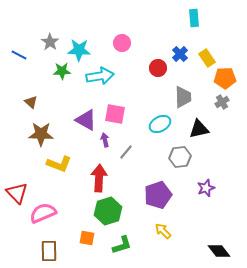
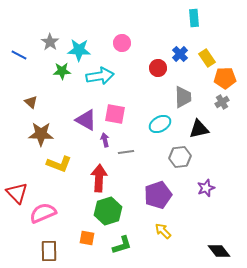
gray line: rotated 42 degrees clockwise
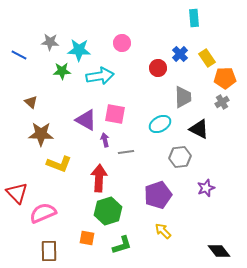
gray star: rotated 30 degrees counterclockwise
black triangle: rotated 40 degrees clockwise
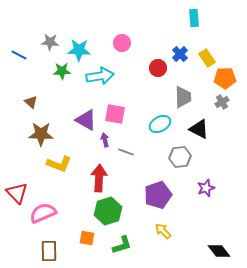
gray line: rotated 28 degrees clockwise
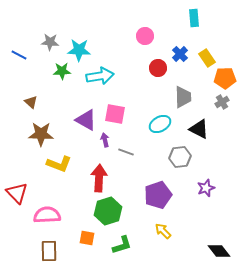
pink circle: moved 23 px right, 7 px up
pink semicircle: moved 4 px right, 2 px down; rotated 20 degrees clockwise
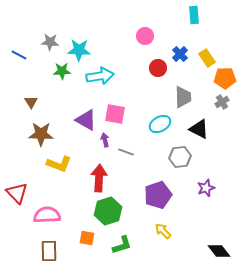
cyan rectangle: moved 3 px up
brown triangle: rotated 16 degrees clockwise
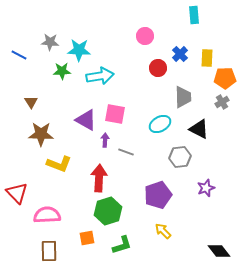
yellow rectangle: rotated 36 degrees clockwise
purple arrow: rotated 16 degrees clockwise
orange square: rotated 21 degrees counterclockwise
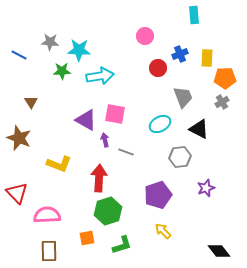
blue cross: rotated 21 degrees clockwise
gray trapezoid: rotated 20 degrees counterclockwise
brown star: moved 22 px left, 4 px down; rotated 20 degrees clockwise
purple arrow: rotated 16 degrees counterclockwise
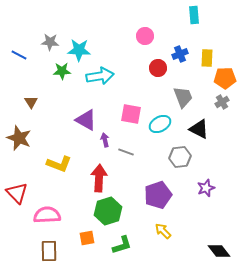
pink square: moved 16 px right
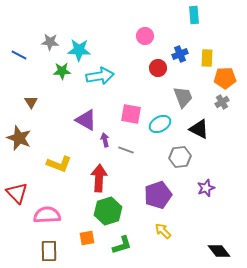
gray line: moved 2 px up
